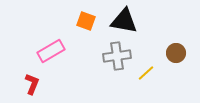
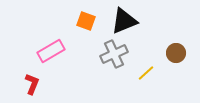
black triangle: rotated 32 degrees counterclockwise
gray cross: moved 3 px left, 2 px up; rotated 16 degrees counterclockwise
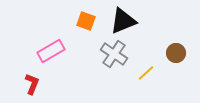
black triangle: moved 1 px left
gray cross: rotated 32 degrees counterclockwise
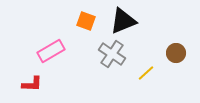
gray cross: moved 2 px left
red L-shape: rotated 70 degrees clockwise
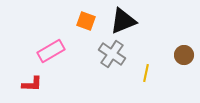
brown circle: moved 8 px right, 2 px down
yellow line: rotated 36 degrees counterclockwise
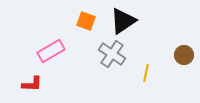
black triangle: rotated 12 degrees counterclockwise
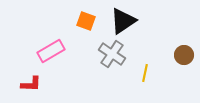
yellow line: moved 1 px left
red L-shape: moved 1 px left
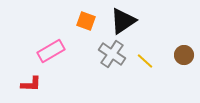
yellow line: moved 12 px up; rotated 60 degrees counterclockwise
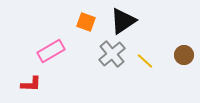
orange square: moved 1 px down
gray cross: rotated 16 degrees clockwise
